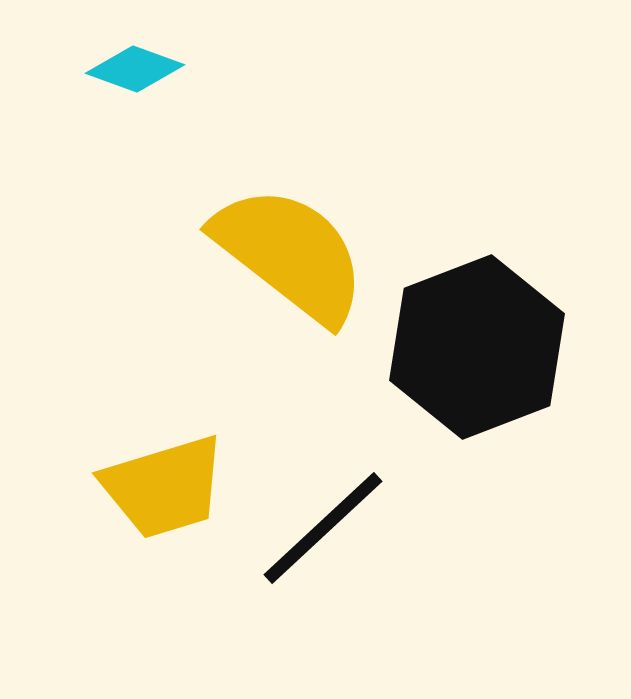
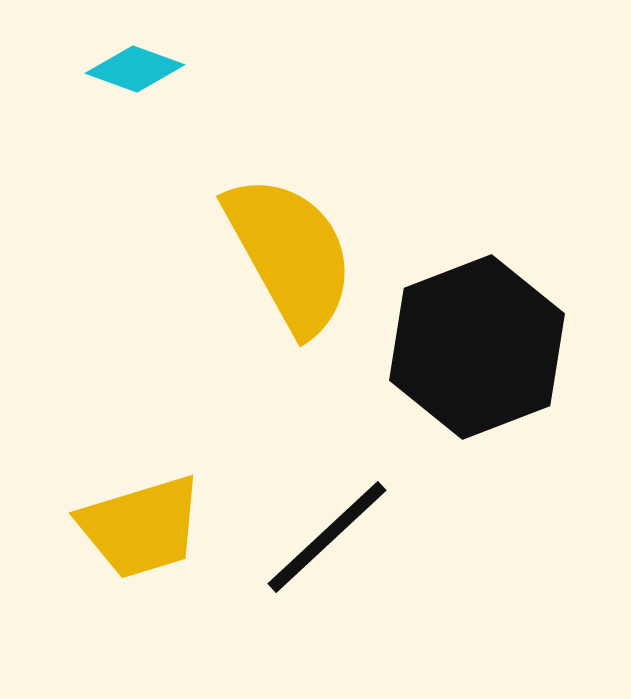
yellow semicircle: rotated 23 degrees clockwise
yellow trapezoid: moved 23 px left, 40 px down
black line: moved 4 px right, 9 px down
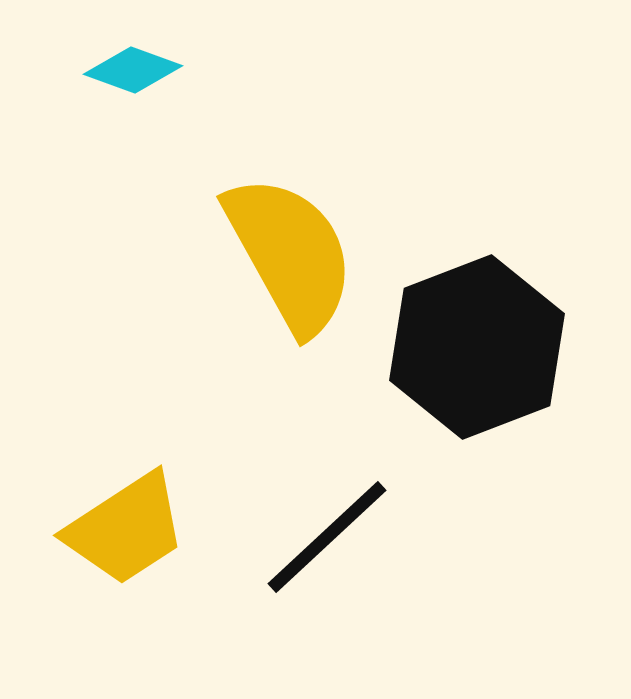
cyan diamond: moved 2 px left, 1 px down
yellow trapezoid: moved 15 px left, 2 px down; rotated 16 degrees counterclockwise
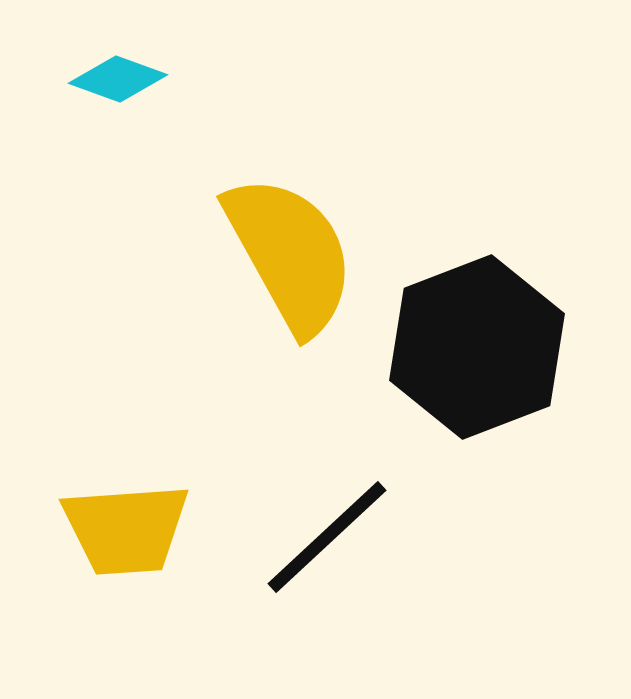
cyan diamond: moved 15 px left, 9 px down
yellow trapezoid: rotated 29 degrees clockwise
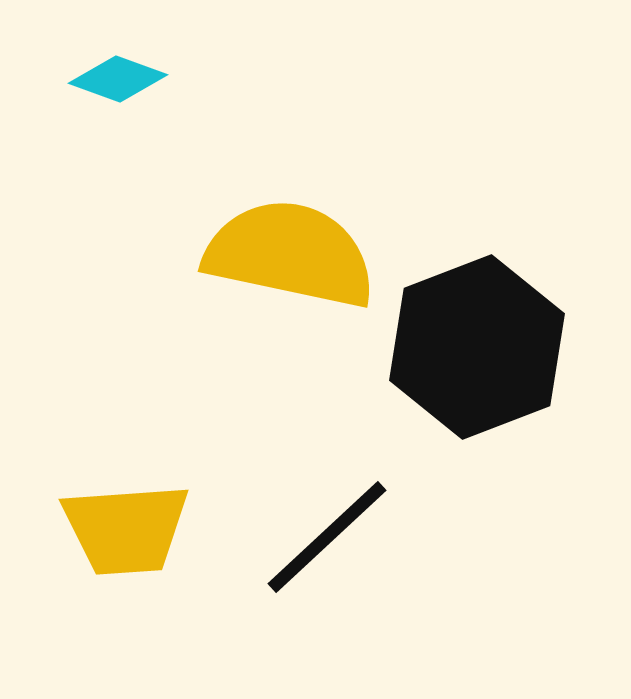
yellow semicircle: rotated 49 degrees counterclockwise
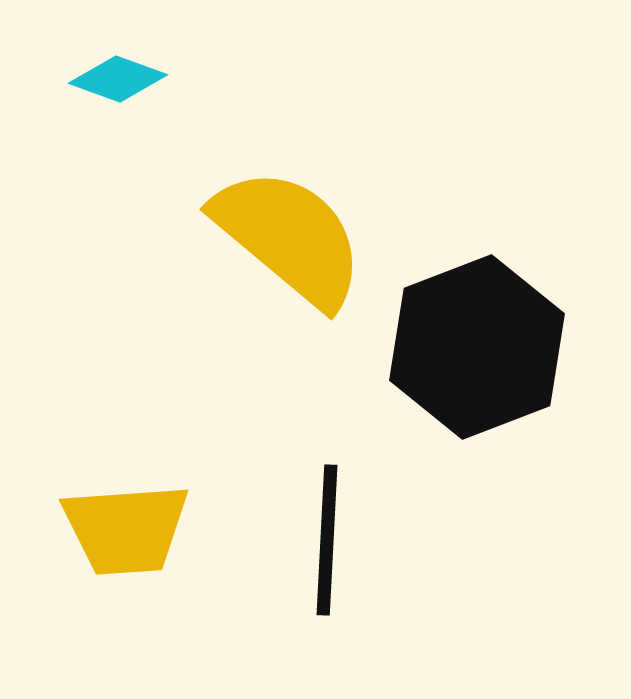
yellow semicircle: moved 1 px left, 17 px up; rotated 28 degrees clockwise
black line: moved 3 px down; rotated 44 degrees counterclockwise
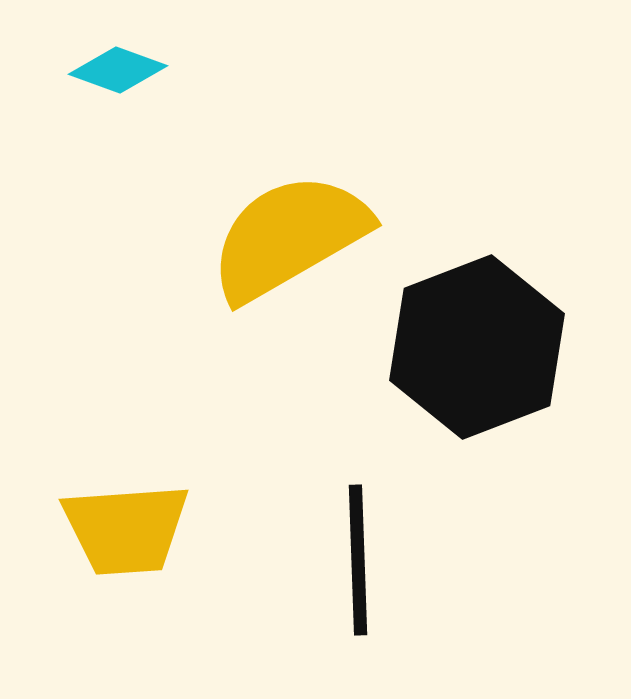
cyan diamond: moved 9 px up
yellow semicircle: rotated 70 degrees counterclockwise
black line: moved 31 px right, 20 px down; rotated 5 degrees counterclockwise
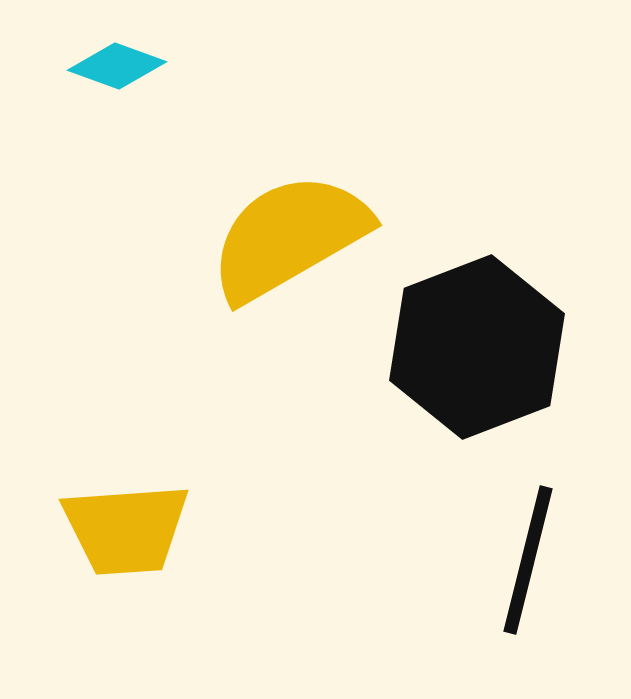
cyan diamond: moved 1 px left, 4 px up
black line: moved 170 px right; rotated 16 degrees clockwise
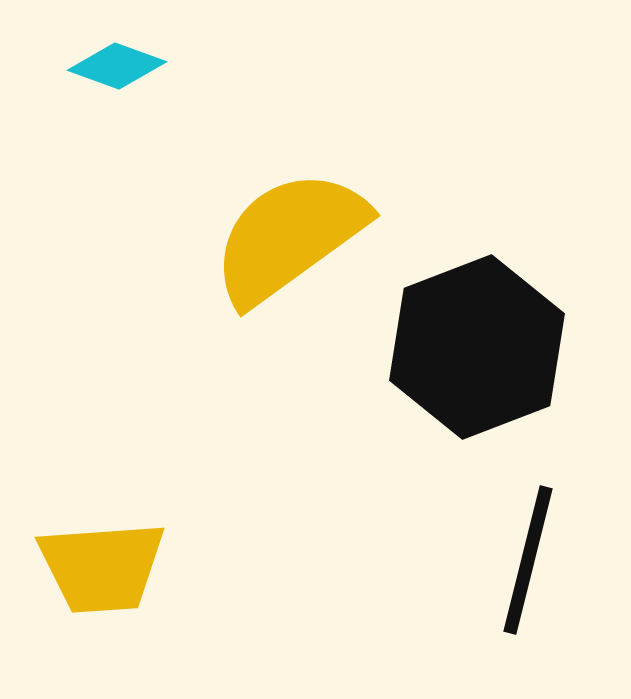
yellow semicircle: rotated 6 degrees counterclockwise
yellow trapezoid: moved 24 px left, 38 px down
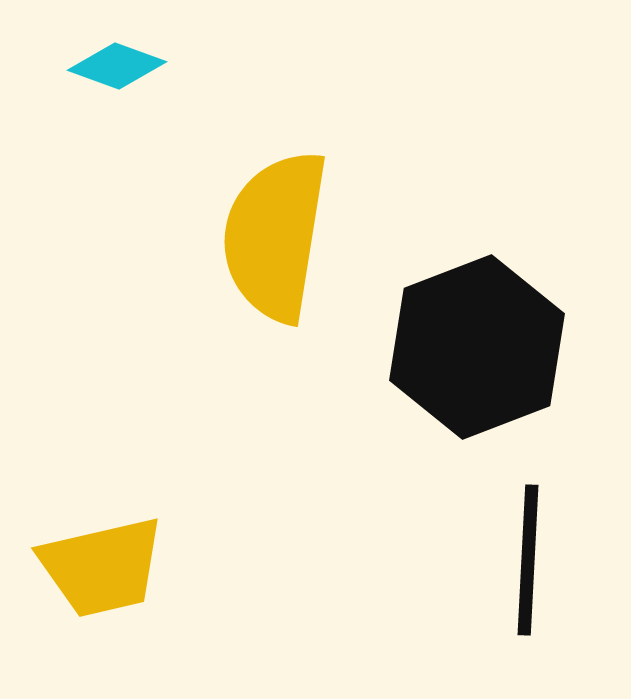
yellow semicircle: moved 14 px left, 1 px up; rotated 45 degrees counterclockwise
black line: rotated 11 degrees counterclockwise
yellow trapezoid: rotated 9 degrees counterclockwise
